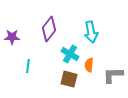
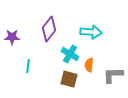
cyan arrow: rotated 75 degrees counterclockwise
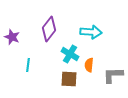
purple star: rotated 21 degrees clockwise
cyan line: moved 1 px up
brown square: rotated 12 degrees counterclockwise
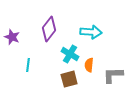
brown square: rotated 18 degrees counterclockwise
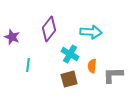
orange semicircle: moved 3 px right, 1 px down
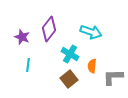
cyan arrow: rotated 15 degrees clockwise
purple star: moved 10 px right
gray L-shape: moved 2 px down
brown square: rotated 24 degrees counterclockwise
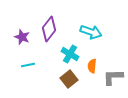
cyan line: rotated 72 degrees clockwise
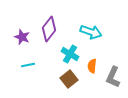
gray L-shape: rotated 65 degrees counterclockwise
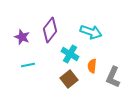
purple diamond: moved 1 px right, 1 px down
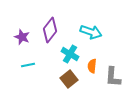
gray L-shape: rotated 20 degrees counterclockwise
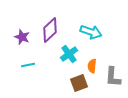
purple diamond: rotated 10 degrees clockwise
cyan cross: moved 1 px left; rotated 24 degrees clockwise
brown square: moved 10 px right, 4 px down; rotated 18 degrees clockwise
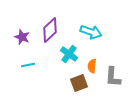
cyan cross: rotated 18 degrees counterclockwise
